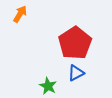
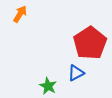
red pentagon: moved 15 px right
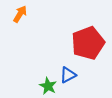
red pentagon: moved 2 px left; rotated 12 degrees clockwise
blue triangle: moved 8 px left, 2 px down
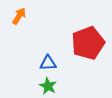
orange arrow: moved 1 px left, 2 px down
blue triangle: moved 20 px left, 12 px up; rotated 24 degrees clockwise
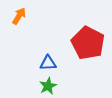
red pentagon: rotated 24 degrees counterclockwise
green star: rotated 18 degrees clockwise
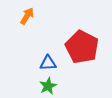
orange arrow: moved 8 px right
red pentagon: moved 6 px left, 4 px down
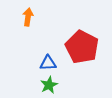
orange arrow: moved 1 px right, 1 px down; rotated 24 degrees counterclockwise
green star: moved 1 px right, 1 px up
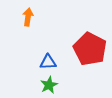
red pentagon: moved 8 px right, 2 px down
blue triangle: moved 1 px up
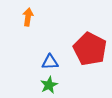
blue triangle: moved 2 px right
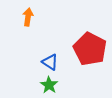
blue triangle: rotated 36 degrees clockwise
green star: rotated 12 degrees counterclockwise
